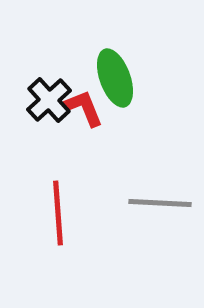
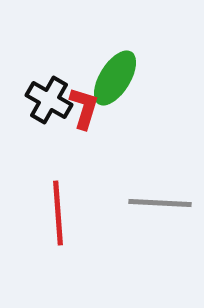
green ellipse: rotated 52 degrees clockwise
black cross: rotated 18 degrees counterclockwise
red L-shape: rotated 39 degrees clockwise
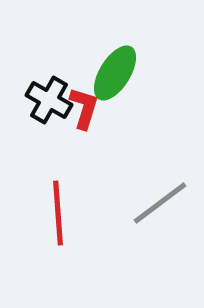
green ellipse: moved 5 px up
gray line: rotated 40 degrees counterclockwise
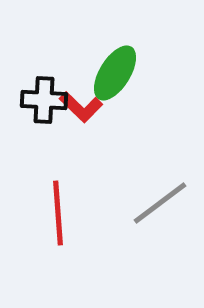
black cross: moved 5 px left; rotated 27 degrees counterclockwise
red L-shape: moved 3 px left, 1 px up; rotated 117 degrees clockwise
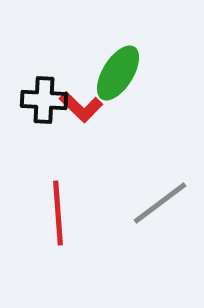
green ellipse: moved 3 px right
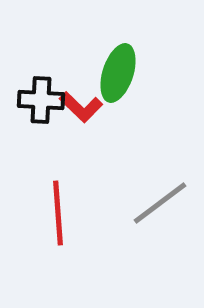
green ellipse: rotated 14 degrees counterclockwise
black cross: moved 3 px left
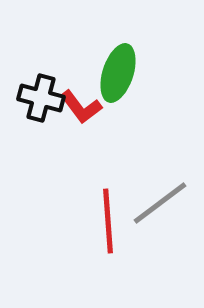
black cross: moved 2 px up; rotated 12 degrees clockwise
red L-shape: rotated 9 degrees clockwise
red line: moved 50 px right, 8 px down
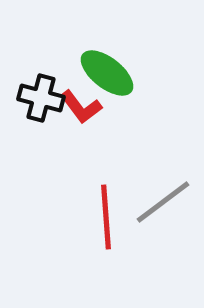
green ellipse: moved 11 px left; rotated 70 degrees counterclockwise
gray line: moved 3 px right, 1 px up
red line: moved 2 px left, 4 px up
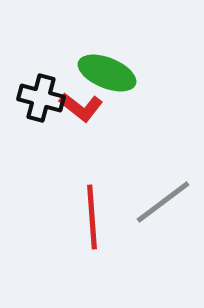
green ellipse: rotated 16 degrees counterclockwise
red L-shape: rotated 15 degrees counterclockwise
red line: moved 14 px left
